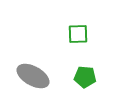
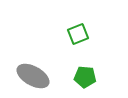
green square: rotated 20 degrees counterclockwise
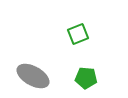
green pentagon: moved 1 px right, 1 px down
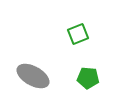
green pentagon: moved 2 px right
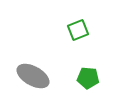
green square: moved 4 px up
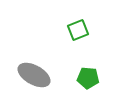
gray ellipse: moved 1 px right, 1 px up
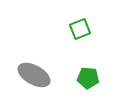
green square: moved 2 px right, 1 px up
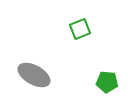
green pentagon: moved 19 px right, 4 px down
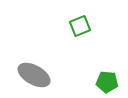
green square: moved 3 px up
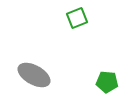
green square: moved 3 px left, 8 px up
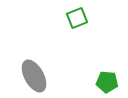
gray ellipse: moved 1 px down; rotated 32 degrees clockwise
